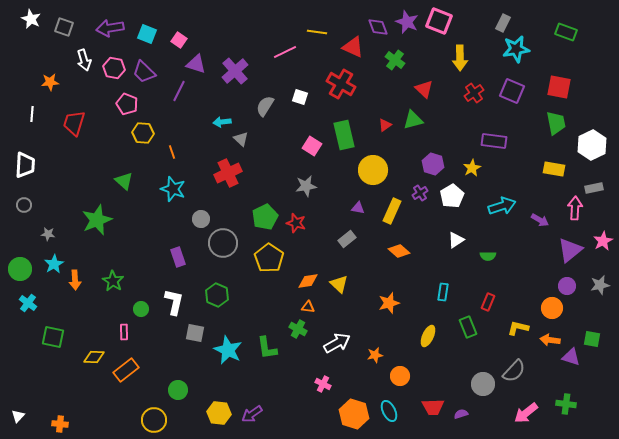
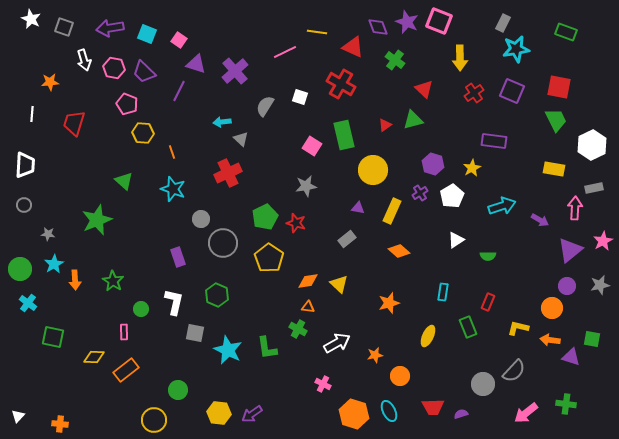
green trapezoid at (556, 123): moved 3 px up; rotated 15 degrees counterclockwise
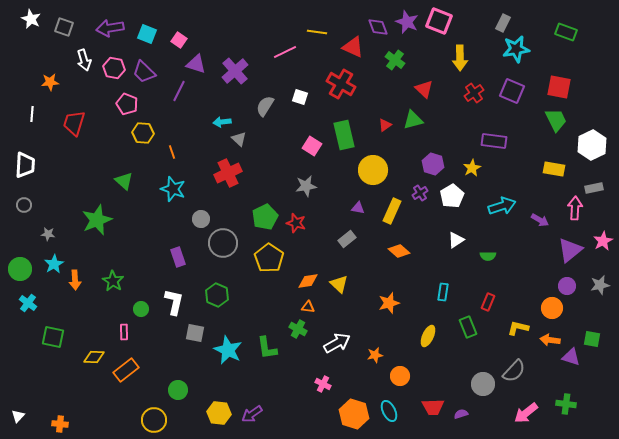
gray triangle at (241, 139): moved 2 px left
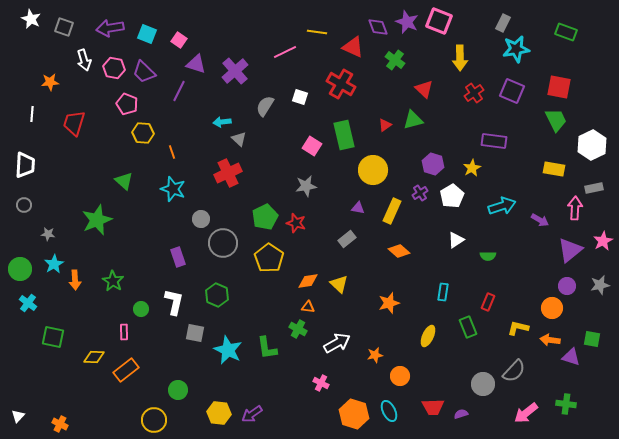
pink cross at (323, 384): moved 2 px left, 1 px up
orange cross at (60, 424): rotated 21 degrees clockwise
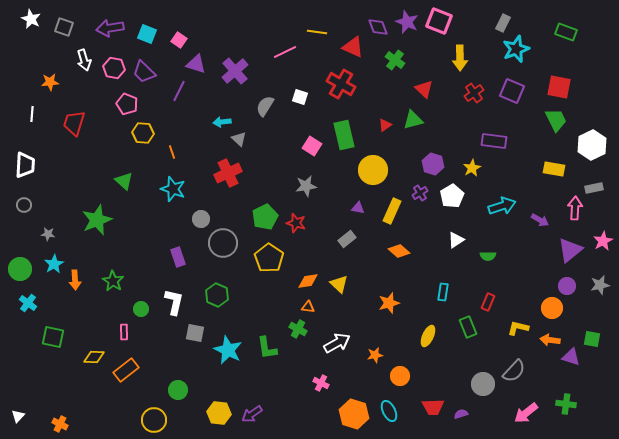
cyan star at (516, 49): rotated 12 degrees counterclockwise
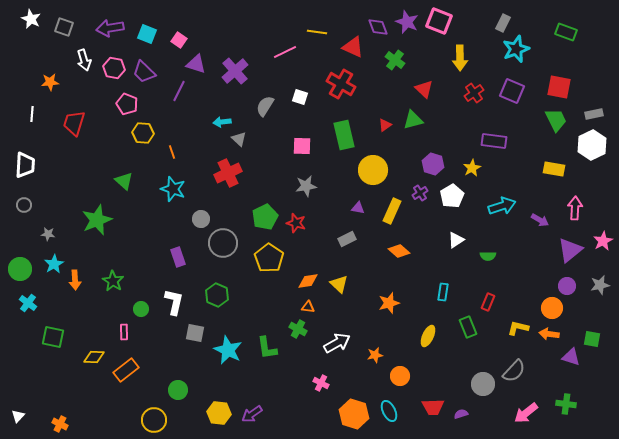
pink square at (312, 146): moved 10 px left; rotated 30 degrees counterclockwise
gray rectangle at (594, 188): moved 74 px up
gray rectangle at (347, 239): rotated 12 degrees clockwise
orange arrow at (550, 340): moved 1 px left, 6 px up
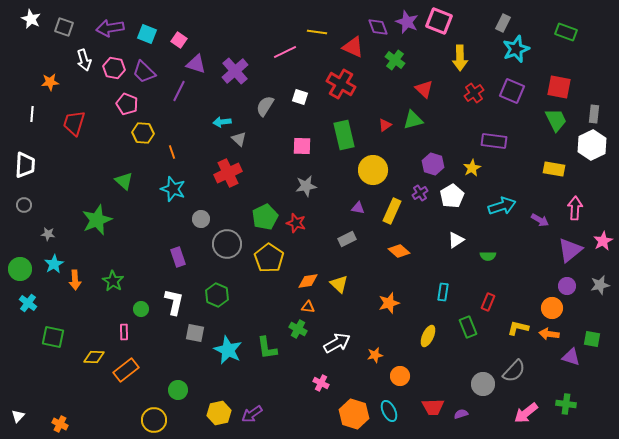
gray rectangle at (594, 114): rotated 72 degrees counterclockwise
gray circle at (223, 243): moved 4 px right, 1 px down
yellow hexagon at (219, 413): rotated 20 degrees counterclockwise
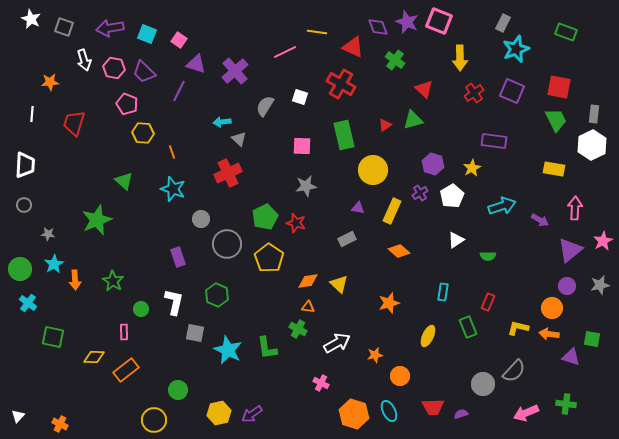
pink arrow at (526, 413): rotated 15 degrees clockwise
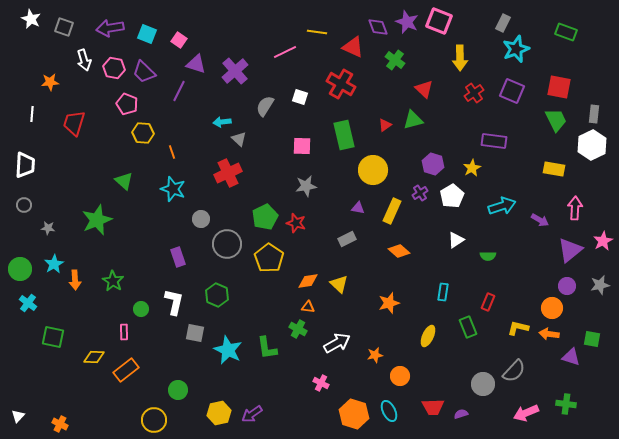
gray star at (48, 234): moved 6 px up
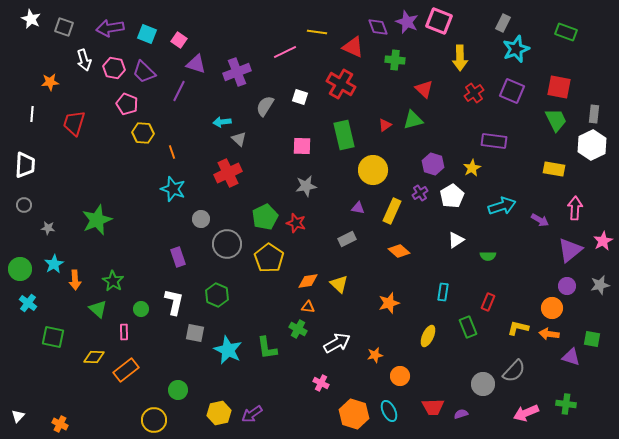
green cross at (395, 60): rotated 30 degrees counterclockwise
purple cross at (235, 71): moved 2 px right, 1 px down; rotated 20 degrees clockwise
green triangle at (124, 181): moved 26 px left, 128 px down
